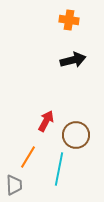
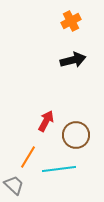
orange cross: moved 2 px right, 1 px down; rotated 36 degrees counterclockwise
cyan line: rotated 72 degrees clockwise
gray trapezoid: rotated 45 degrees counterclockwise
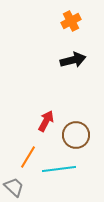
gray trapezoid: moved 2 px down
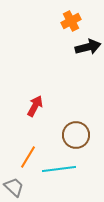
black arrow: moved 15 px right, 13 px up
red arrow: moved 11 px left, 15 px up
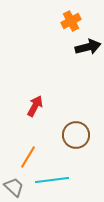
cyan line: moved 7 px left, 11 px down
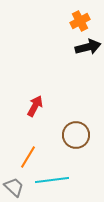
orange cross: moved 9 px right
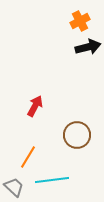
brown circle: moved 1 px right
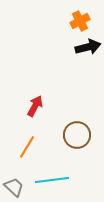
orange line: moved 1 px left, 10 px up
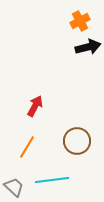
brown circle: moved 6 px down
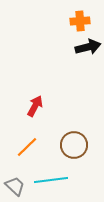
orange cross: rotated 24 degrees clockwise
brown circle: moved 3 px left, 4 px down
orange line: rotated 15 degrees clockwise
cyan line: moved 1 px left
gray trapezoid: moved 1 px right, 1 px up
